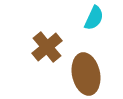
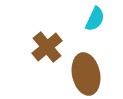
cyan semicircle: moved 1 px right, 1 px down
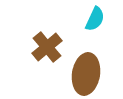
brown ellipse: rotated 21 degrees clockwise
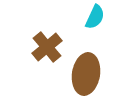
cyan semicircle: moved 2 px up
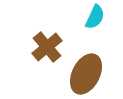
brown ellipse: rotated 18 degrees clockwise
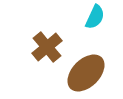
brown ellipse: moved 1 px up; rotated 18 degrees clockwise
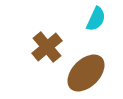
cyan semicircle: moved 1 px right, 2 px down
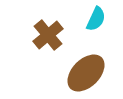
brown cross: moved 1 px right, 12 px up
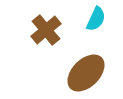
brown cross: moved 2 px left, 5 px up
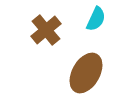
brown ellipse: rotated 15 degrees counterclockwise
